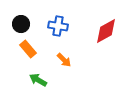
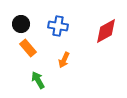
orange rectangle: moved 1 px up
orange arrow: rotated 70 degrees clockwise
green arrow: rotated 30 degrees clockwise
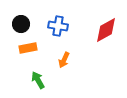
red diamond: moved 1 px up
orange rectangle: rotated 60 degrees counterclockwise
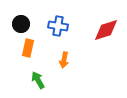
red diamond: rotated 12 degrees clockwise
orange rectangle: rotated 66 degrees counterclockwise
orange arrow: rotated 14 degrees counterclockwise
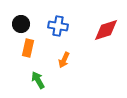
orange arrow: rotated 14 degrees clockwise
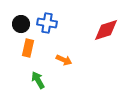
blue cross: moved 11 px left, 3 px up
orange arrow: rotated 91 degrees counterclockwise
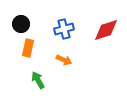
blue cross: moved 17 px right, 6 px down; rotated 24 degrees counterclockwise
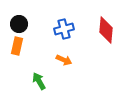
black circle: moved 2 px left
red diamond: rotated 68 degrees counterclockwise
orange rectangle: moved 11 px left, 2 px up
green arrow: moved 1 px right, 1 px down
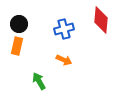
red diamond: moved 5 px left, 10 px up
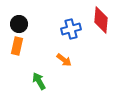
blue cross: moved 7 px right
orange arrow: rotated 14 degrees clockwise
